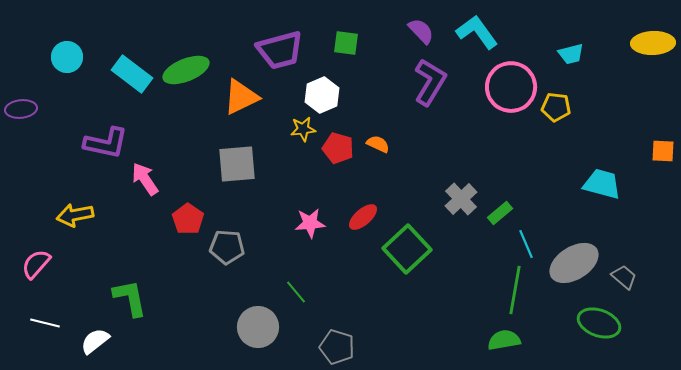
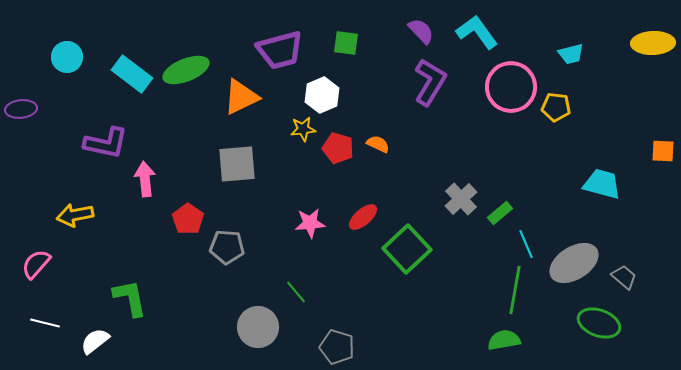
pink arrow at (145, 179): rotated 28 degrees clockwise
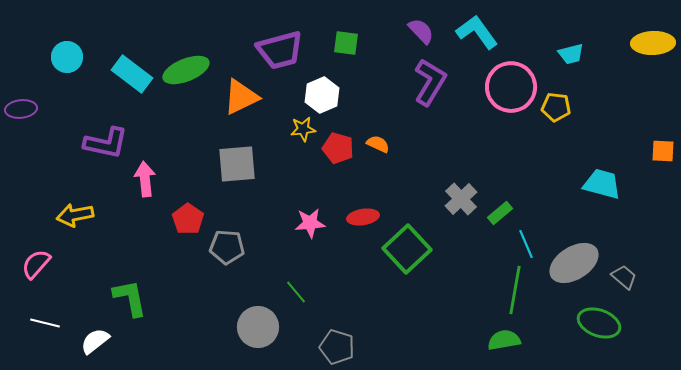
red ellipse at (363, 217): rotated 32 degrees clockwise
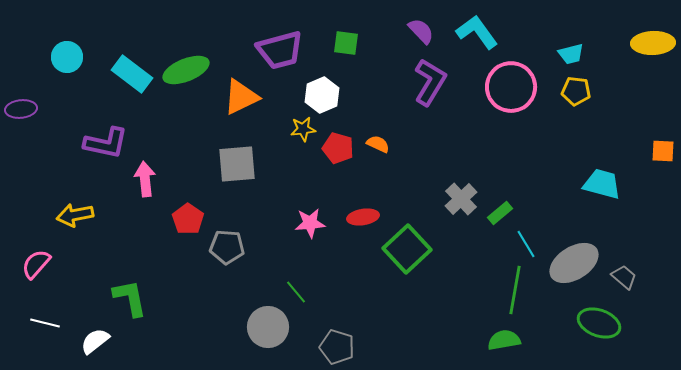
yellow pentagon at (556, 107): moved 20 px right, 16 px up
cyan line at (526, 244): rotated 8 degrees counterclockwise
gray circle at (258, 327): moved 10 px right
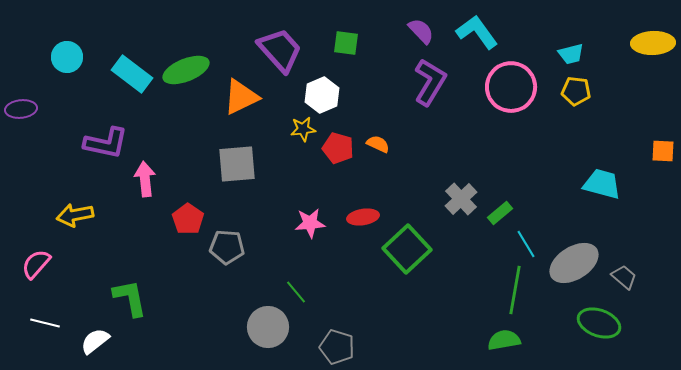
purple trapezoid at (280, 50): rotated 117 degrees counterclockwise
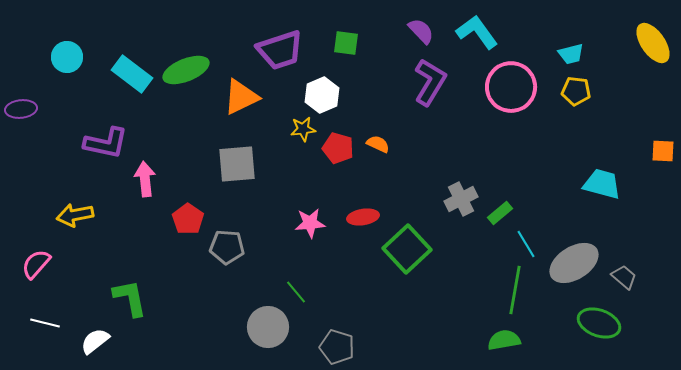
yellow ellipse at (653, 43): rotated 57 degrees clockwise
purple trapezoid at (280, 50): rotated 114 degrees clockwise
gray cross at (461, 199): rotated 16 degrees clockwise
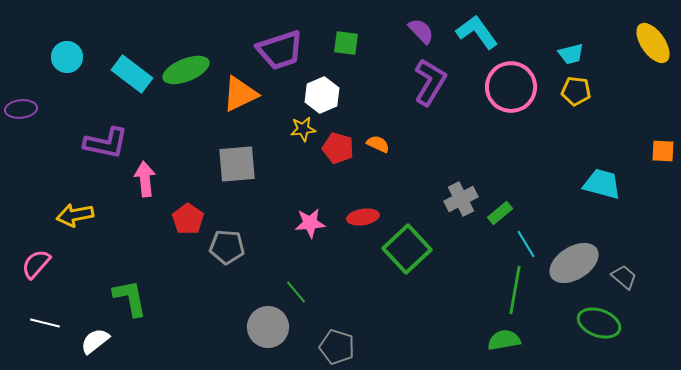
orange triangle at (241, 97): moved 1 px left, 3 px up
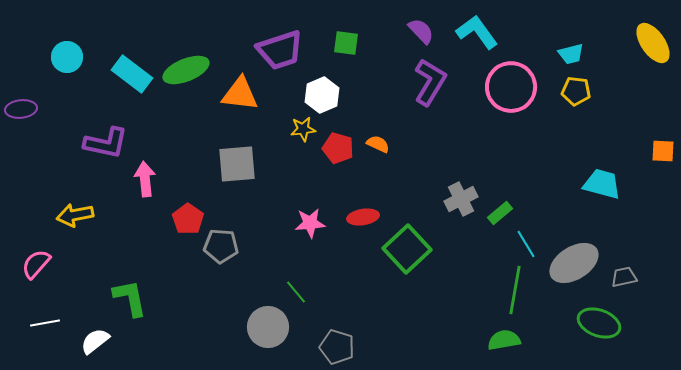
orange triangle at (240, 94): rotated 33 degrees clockwise
gray pentagon at (227, 247): moved 6 px left, 1 px up
gray trapezoid at (624, 277): rotated 52 degrees counterclockwise
white line at (45, 323): rotated 24 degrees counterclockwise
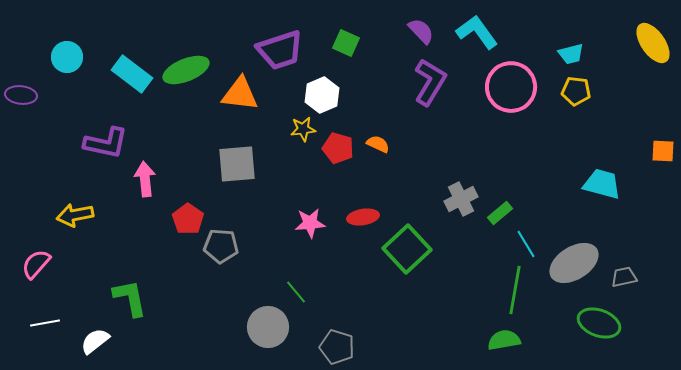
green square at (346, 43): rotated 16 degrees clockwise
purple ellipse at (21, 109): moved 14 px up; rotated 12 degrees clockwise
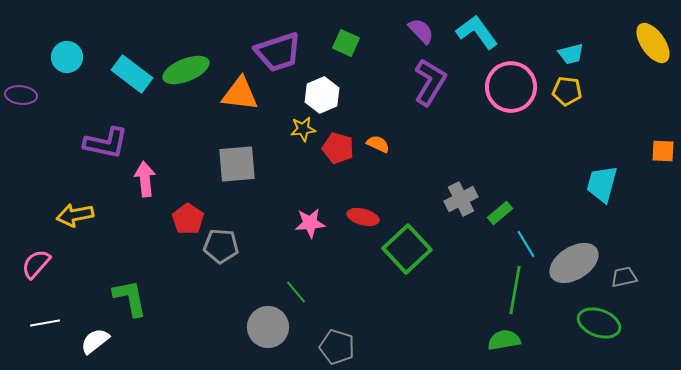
purple trapezoid at (280, 50): moved 2 px left, 2 px down
yellow pentagon at (576, 91): moved 9 px left
cyan trapezoid at (602, 184): rotated 90 degrees counterclockwise
red ellipse at (363, 217): rotated 24 degrees clockwise
